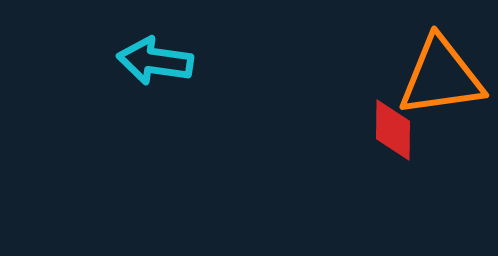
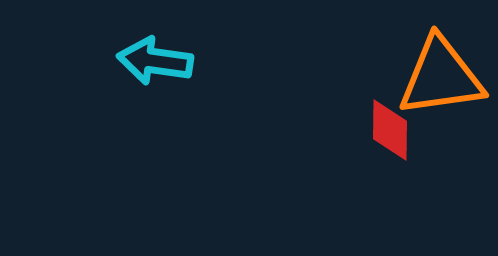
red diamond: moved 3 px left
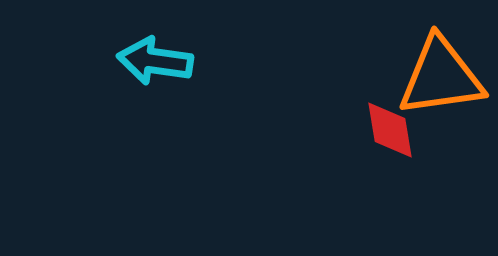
red diamond: rotated 10 degrees counterclockwise
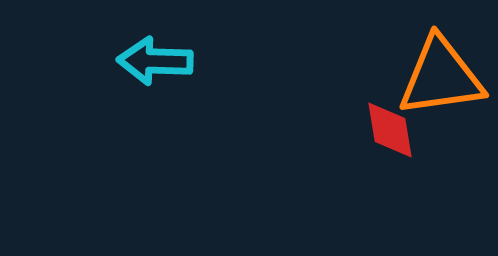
cyan arrow: rotated 6 degrees counterclockwise
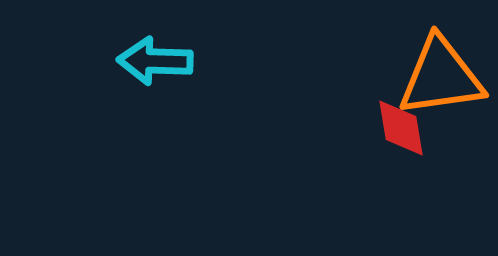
red diamond: moved 11 px right, 2 px up
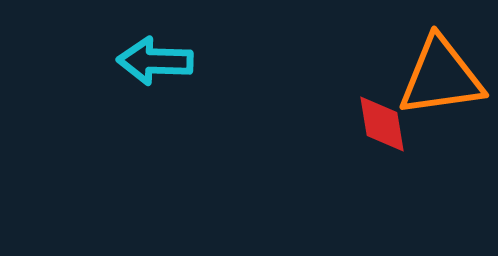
red diamond: moved 19 px left, 4 px up
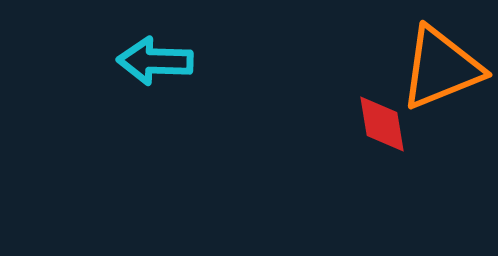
orange triangle: moved 9 px up; rotated 14 degrees counterclockwise
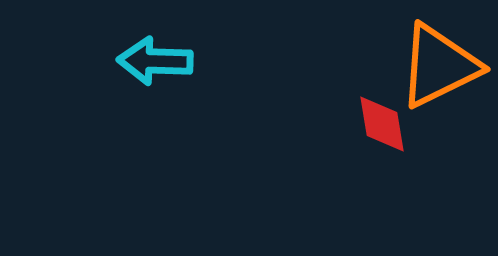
orange triangle: moved 2 px left, 2 px up; rotated 4 degrees counterclockwise
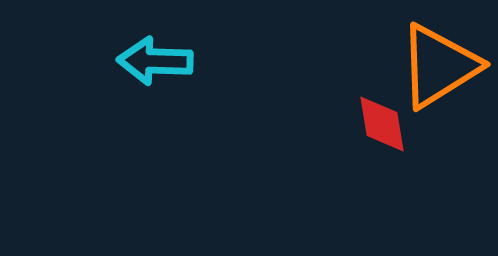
orange triangle: rotated 6 degrees counterclockwise
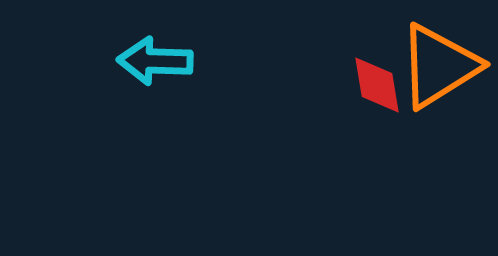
red diamond: moved 5 px left, 39 px up
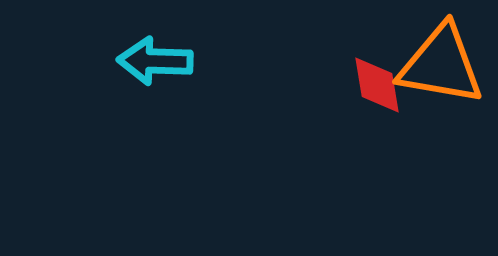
orange triangle: moved 2 px right, 1 px up; rotated 42 degrees clockwise
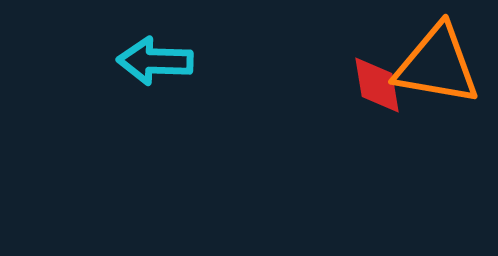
orange triangle: moved 4 px left
